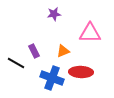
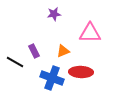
black line: moved 1 px left, 1 px up
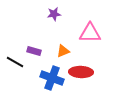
purple rectangle: rotated 48 degrees counterclockwise
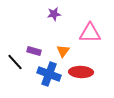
orange triangle: rotated 32 degrees counterclockwise
black line: rotated 18 degrees clockwise
blue cross: moved 3 px left, 4 px up
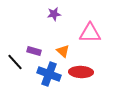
orange triangle: rotated 24 degrees counterclockwise
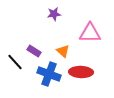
purple rectangle: rotated 16 degrees clockwise
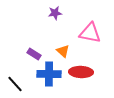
purple star: moved 1 px right, 1 px up
pink triangle: rotated 10 degrees clockwise
purple rectangle: moved 3 px down
black line: moved 22 px down
blue cross: rotated 20 degrees counterclockwise
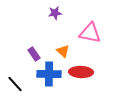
purple rectangle: rotated 24 degrees clockwise
